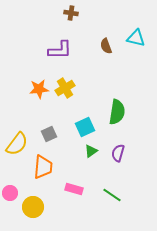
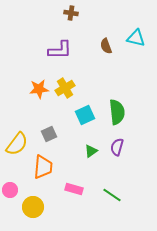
green semicircle: rotated 15 degrees counterclockwise
cyan square: moved 12 px up
purple semicircle: moved 1 px left, 6 px up
pink circle: moved 3 px up
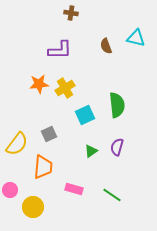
orange star: moved 5 px up
green semicircle: moved 7 px up
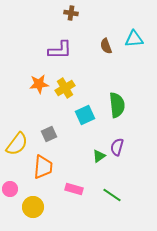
cyan triangle: moved 2 px left, 1 px down; rotated 18 degrees counterclockwise
green triangle: moved 8 px right, 5 px down
pink circle: moved 1 px up
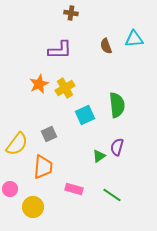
orange star: rotated 18 degrees counterclockwise
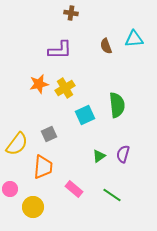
orange star: rotated 12 degrees clockwise
purple semicircle: moved 6 px right, 7 px down
pink rectangle: rotated 24 degrees clockwise
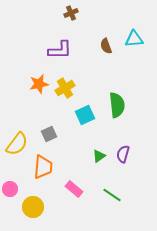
brown cross: rotated 32 degrees counterclockwise
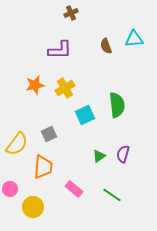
orange star: moved 4 px left, 1 px down
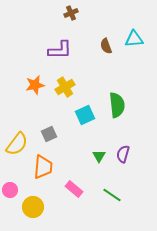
yellow cross: moved 1 px up
green triangle: rotated 24 degrees counterclockwise
pink circle: moved 1 px down
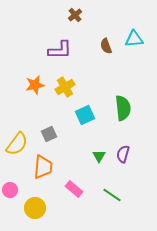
brown cross: moved 4 px right, 2 px down; rotated 16 degrees counterclockwise
green semicircle: moved 6 px right, 3 px down
yellow circle: moved 2 px right, 1 px down
